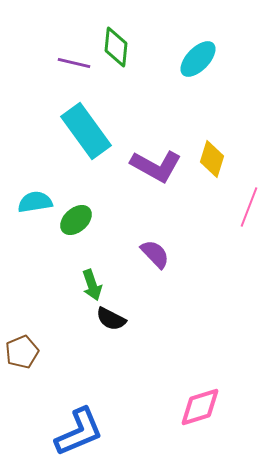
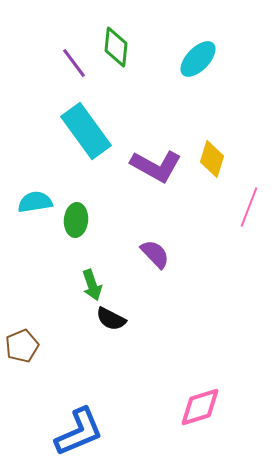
purple line: rotated 40 degrees clockwise
green ellipse: rotated 44 degrees counterclockwise
brown pentagon: moved 6 px up
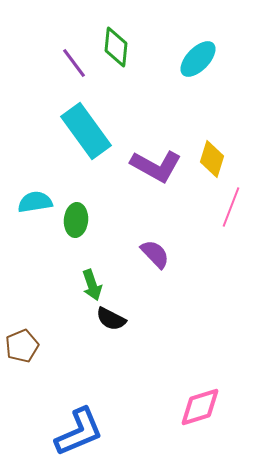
pink line: moved 18 px left
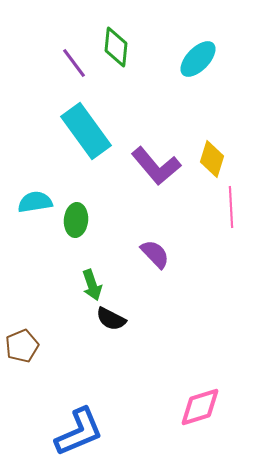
purple L-shape: rotated 21 degrees clockwise
pink line: rotated 24 degrees counterclockwise
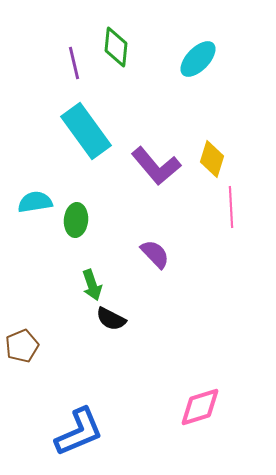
purple line: rotated 24 degrees clockwise
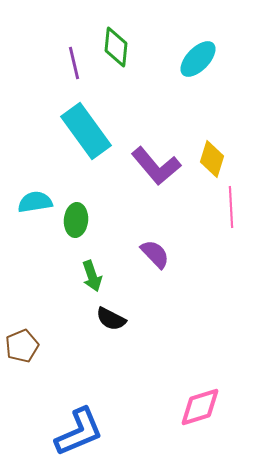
green arrow: moved 9 px up
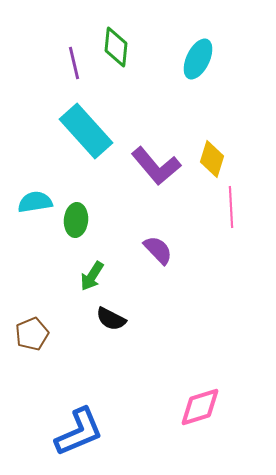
cyan ellipse: rotated 18 degrees counterclockwise
cyan rectangle: rotated 6 degrees counterclockwise
purple semicircle: moved 3 px right, 4 px up
green arrow: rotated 52 degrees clockwise
brown pentagon: moved 10 px right, 12 px up
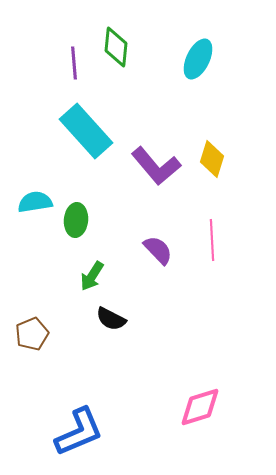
purple line: rotated 8 degrees clockwise
pink line: moved 19 px left, 33 px down
